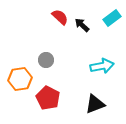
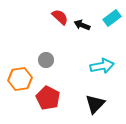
black arrow: rotated 21 degrees counterclockwise
black triangle: rotated 25 degrees counterclockwise
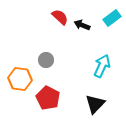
cyan arrow: rotated 55 degrees counterclockwise
orange hexagon: rotated 15 degrees clockwise
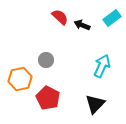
orange hexagon: rotated 20 degrees counterclockwise
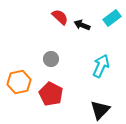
gray circle: moved 5 px right, 1 px up
cyan arrow: moved 1 px left
orange hexagon: moved 1 px left, 3 px down
red pentagon: moved 3 px right, 4 px up
black triangle: moved 5 px right, 6 px down
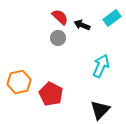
gray circle: moved 7 px right, 21 px up
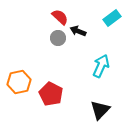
black arrow: moved 4 px left, 6 px down
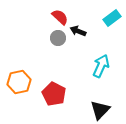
red pentagon: moved 3 px right
